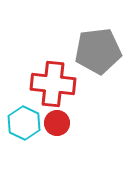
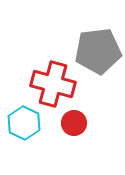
red cross: rotated 9 degrees clockwise
red circle: moved 17 px right
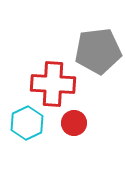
red cross: rotated 12 degrees counterclockwise
cyan hexagon: moved 3 px right; rotated 8 degrees clockwise
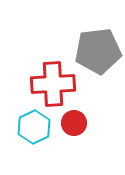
red cross: rotated 6 degrees counterclockwise
cyan hexagon: moved 7 px right, 4 px down
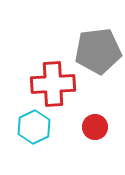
red circle: moved 21 px right, 4 px down
